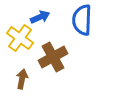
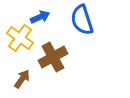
blue semicircle: rotated 20 degrees counterclockwise
brown arrow: rotated 24 degrees clockwise
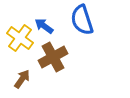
blue arrow: moved 4 px right, 9 px down; rotated 120 degrees counterclockwise
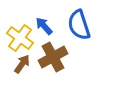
blue semicircle: moved 3 px left, 5 px down
blue arrow: rotated 12 degrees clockwise
brown arrow: moved 15 px up
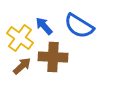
blue semicircle: moved 1 px down; rotated 40 degrees counterclockwise
brown cross: rotated 32 degrees clockwise
brown arrow: moved 2 px down; rotated 12 degrees clockwise
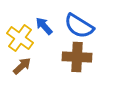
brown cross: moved 24 px right
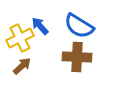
blue arrow: moved 4 px left
yellow cross: rotated 28 degrees clockwise
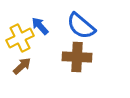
blue semicircle: moved 2 px right; rotated 8 degrees clockwise
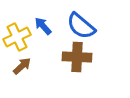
blue arrow: moved 3 px right
yellow cross: moved 3 px left, 1 px up
